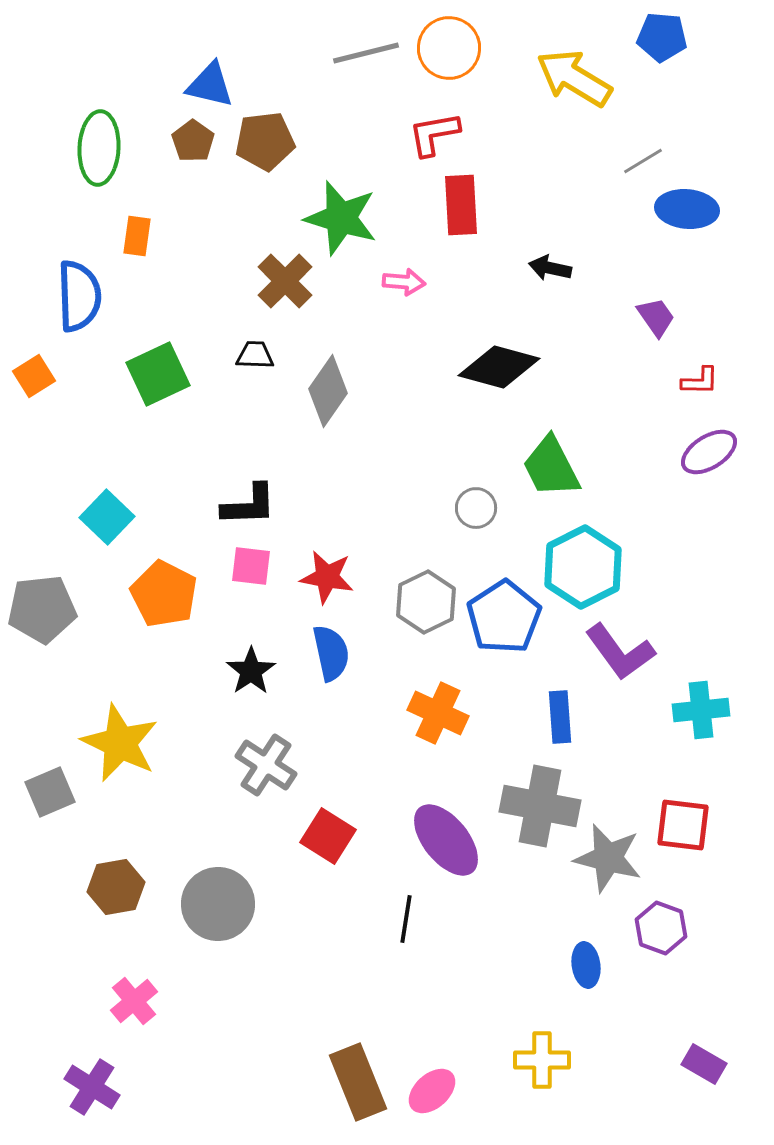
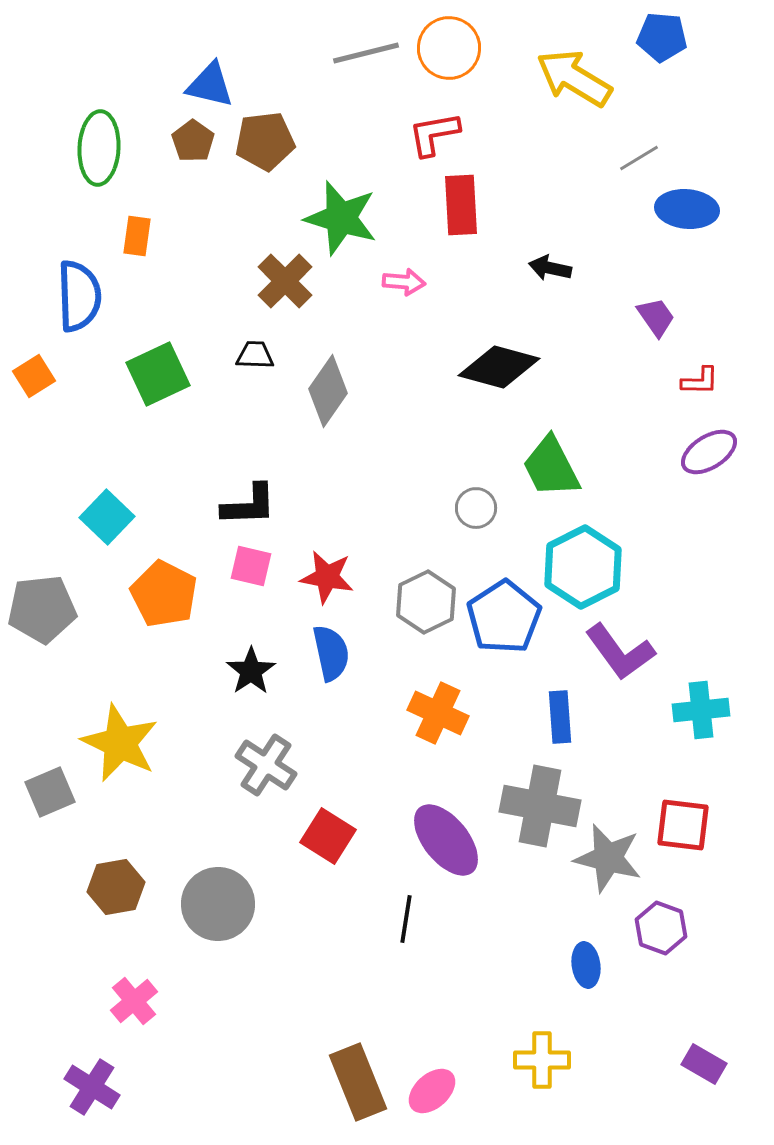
gray line at (643, 161): moved 4 px left, 3 px up
pink square at (251, 566): rotated 6 degrees clockwise
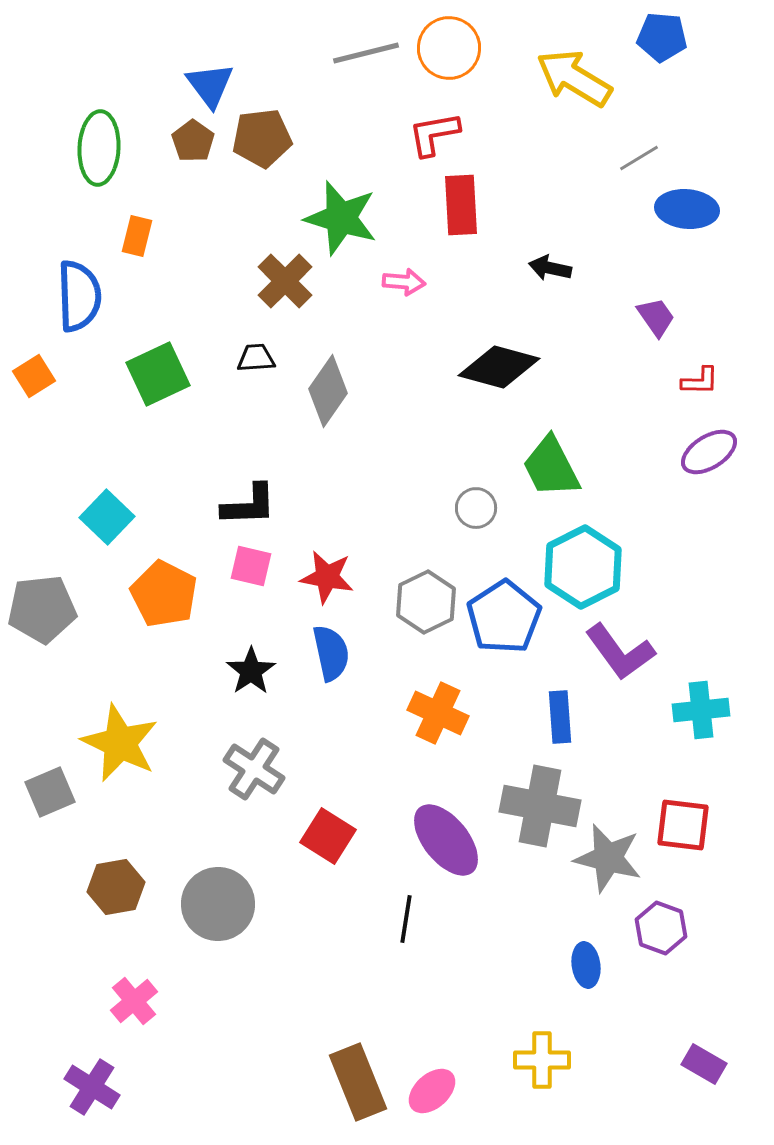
blue triangle at (210, 85): rotated 40 degrees clockwise
brown pentagon at (265, 141): moved 3 px left, 3 px up
orange rectangle at (137, 236): rotated 6 degrees clockwise
black trapezoid at (255, 355): moved 1 px right, 3 px down; rotated 6 degrees counterclockwise
gray cross at (266, 765): moved 12 px left, 4 px down
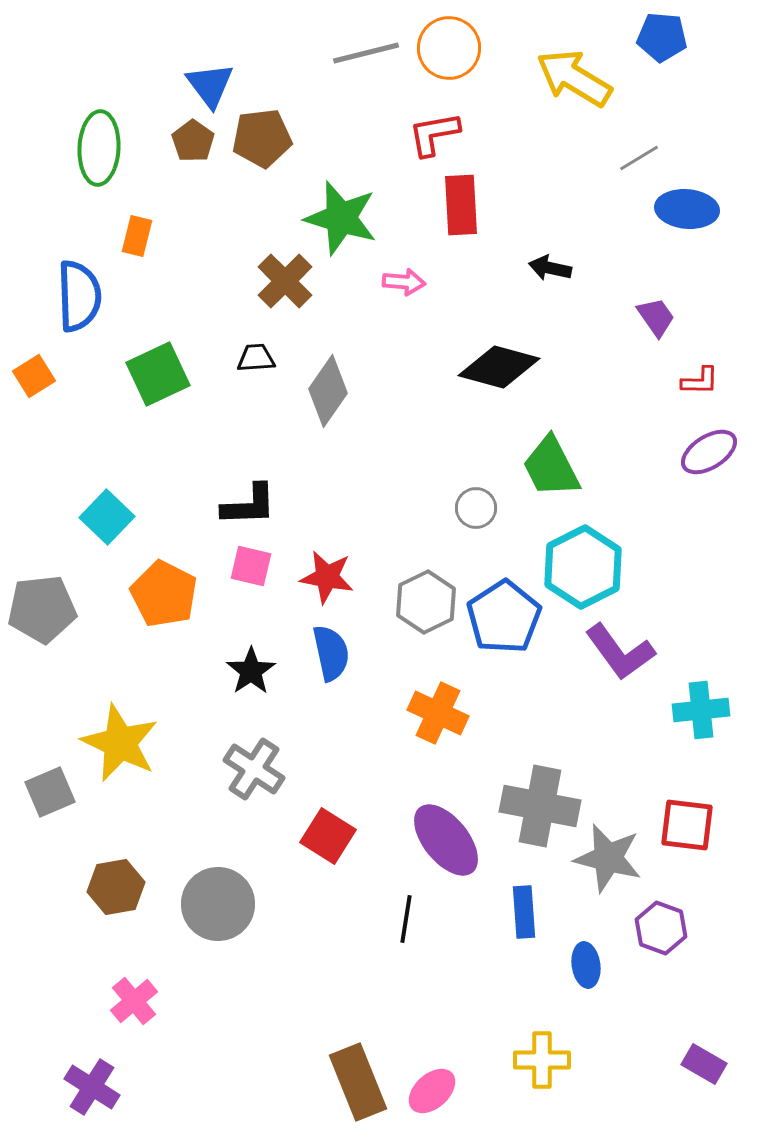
blue rectangle at (560, 717): moved 36 px left, 195 px down
red square at (683, 825): moved 4 px right
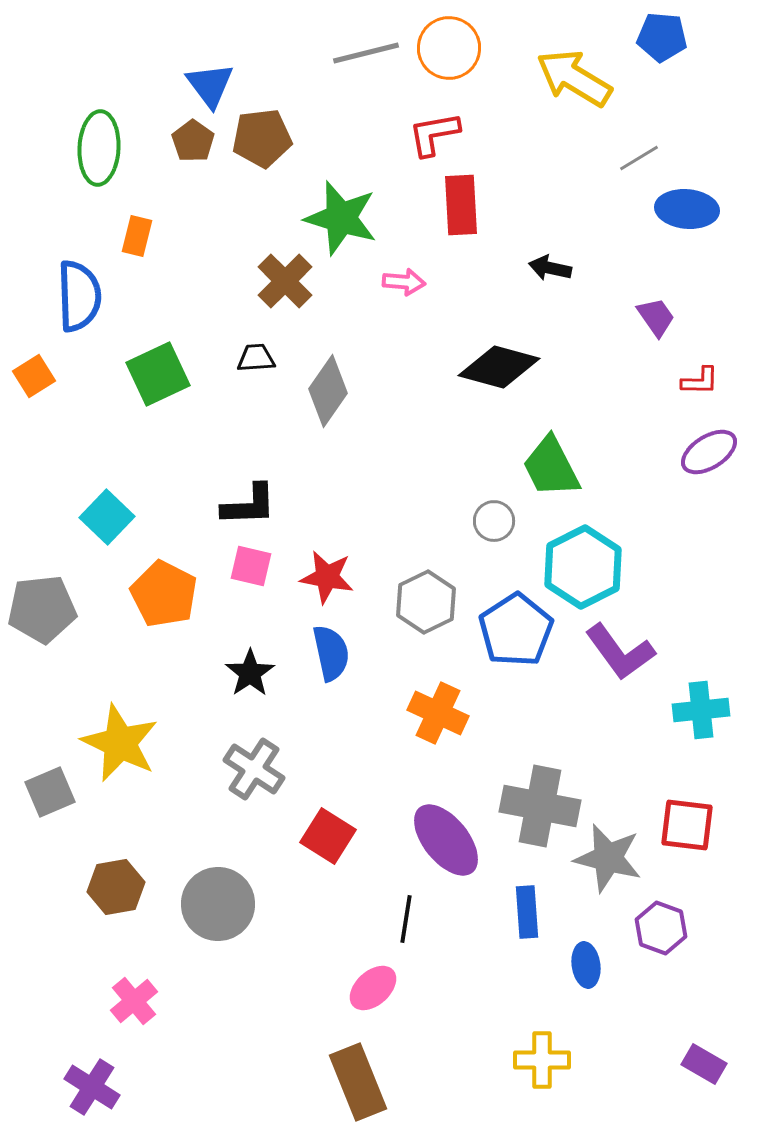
gray circle at (476, 508): moved 18 px right, 13 px down
blue pentagon at (504, 617): moved 12 px right, 13 px down
black star at (251, 671): moved 1 px left, 2 px down
blue rectangle at (524, 912): moved 3 px right
pink ellipse at (432, 1091): moved 59 px left, 103 px up
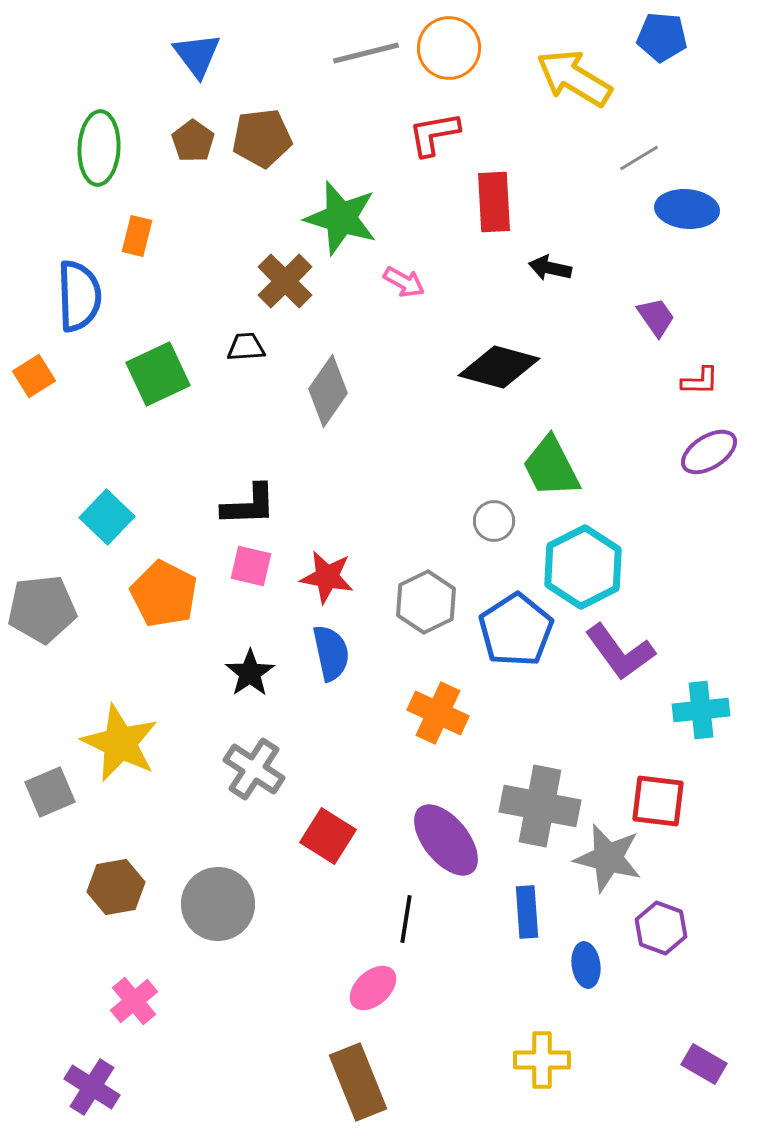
blue triangle at (210, 85): moved 13 px left, 30 px up
red rectangle at (461, 205): moved 33 px right, 3 px up
pink arrow at (404, 282): rotated 24 degrees clockwise
black trapezoid at (256, 358): moved 10 px left, 11 px up
red square at (687, 825): moved 29 px left, 24 px up
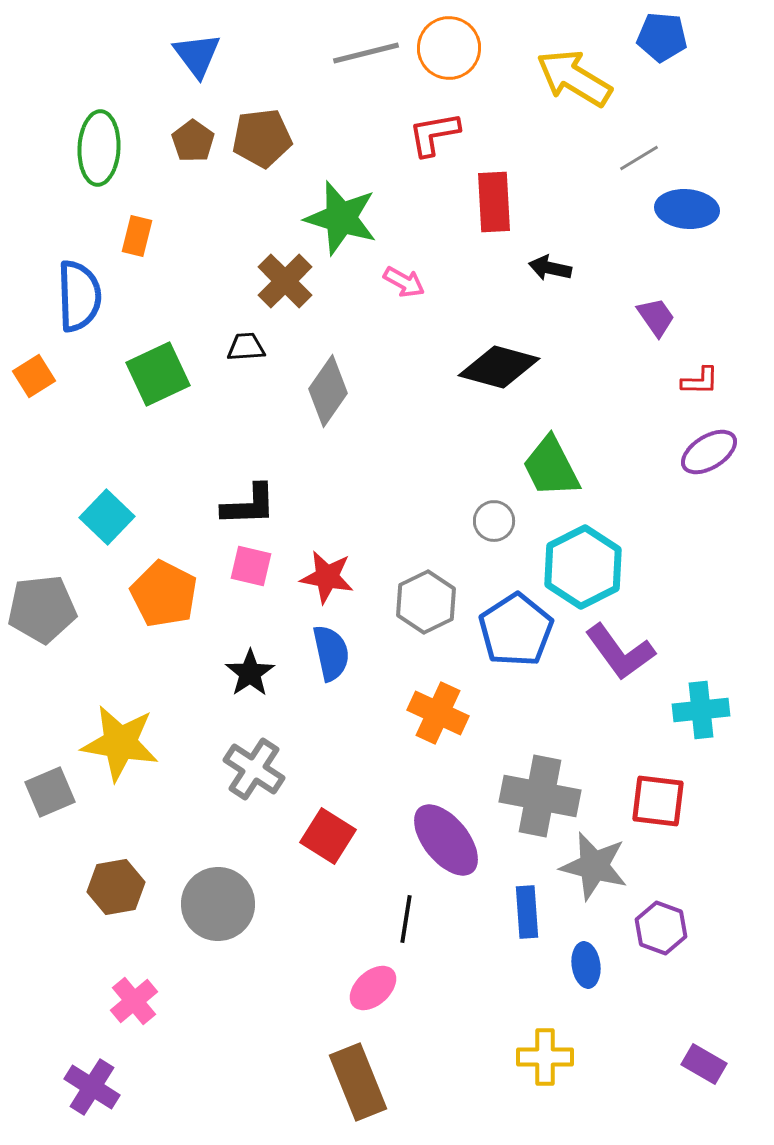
yellow star at (120, 743): rotated 16 degrees counterclockwise
gray cross at (540, 806): moved 10 px up
gray star at (608, 858): moved 14 px left, 8 px down
yellow cross at (542, 1060): moved 3 px right, 3 px up
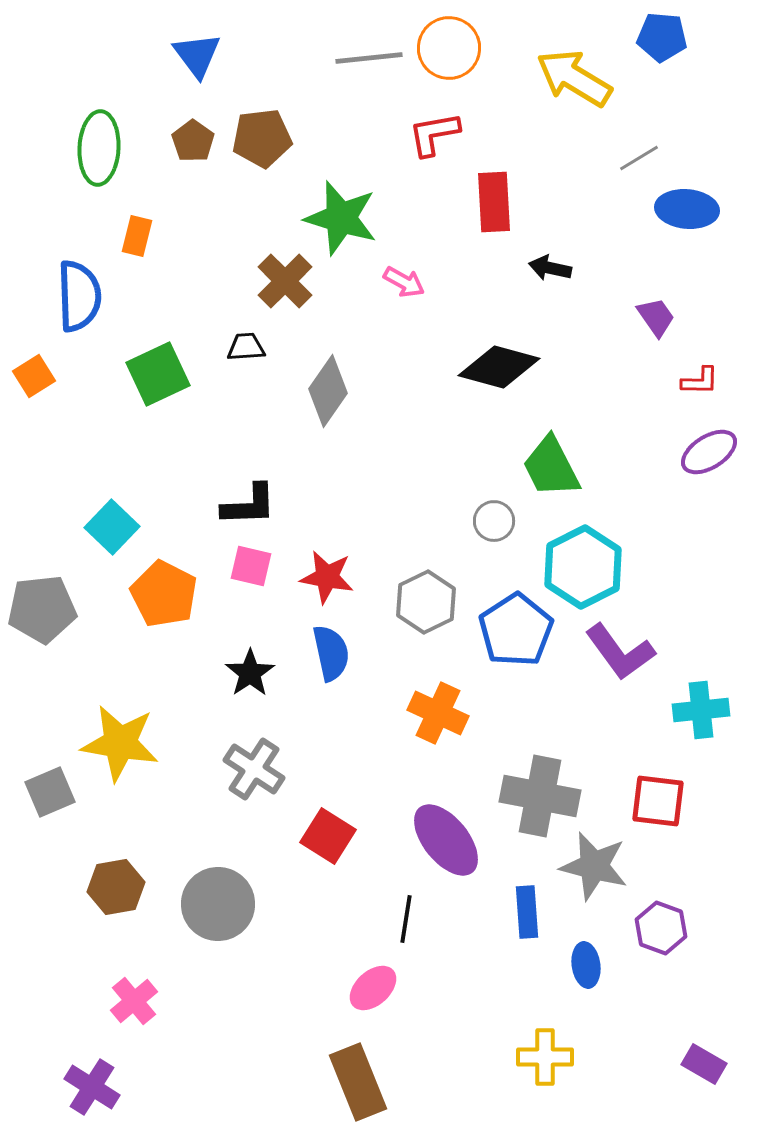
gray line at (366, 53): moved 3 px right, 5 px down; rotated 8 degrees clockwise
cyan square at (107, 517): moved 5 px right, 10 px down
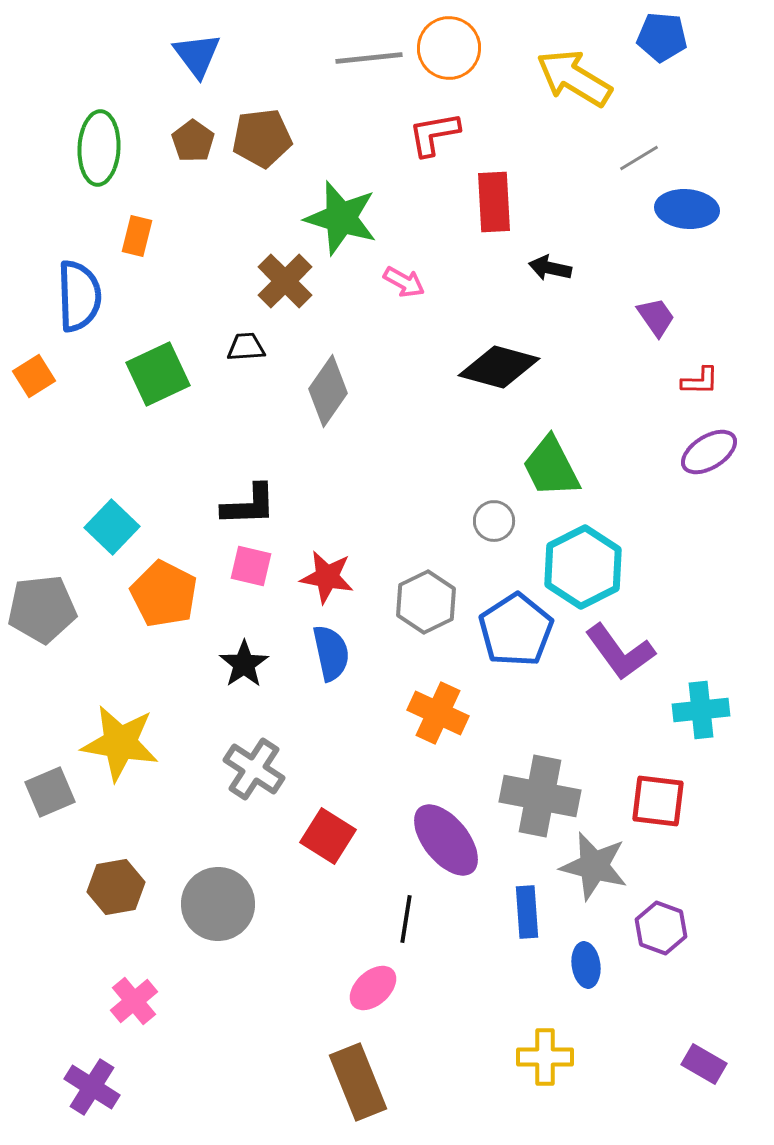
black star at (250, 673): moved 6 px left, 9 px up
